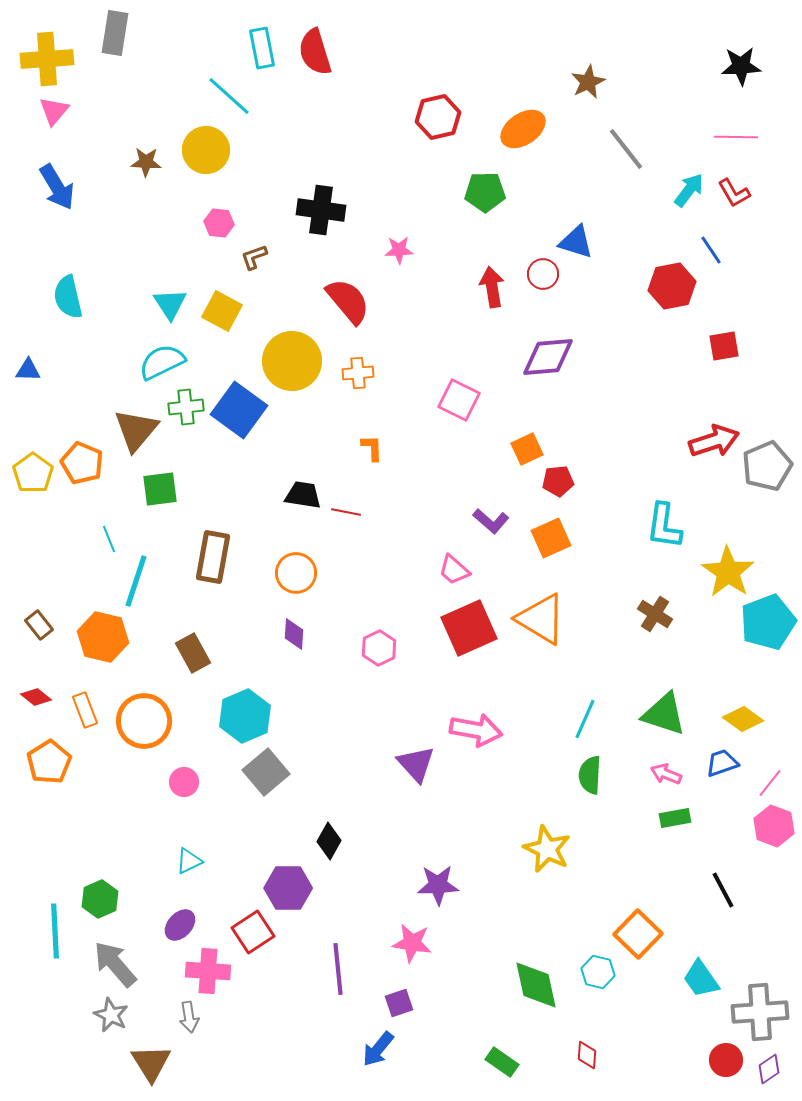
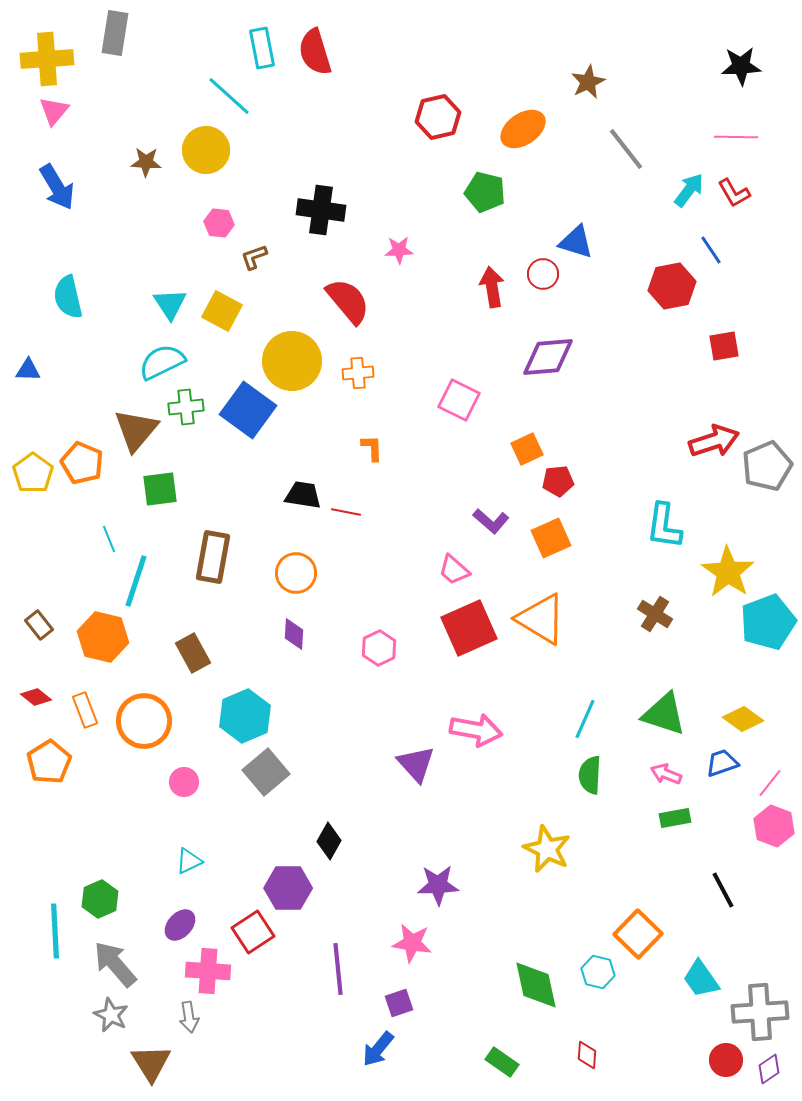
green pentagon at (485, 192): rotated 15 degrees clockwise
blue square at (239, 410): moved 9 px right
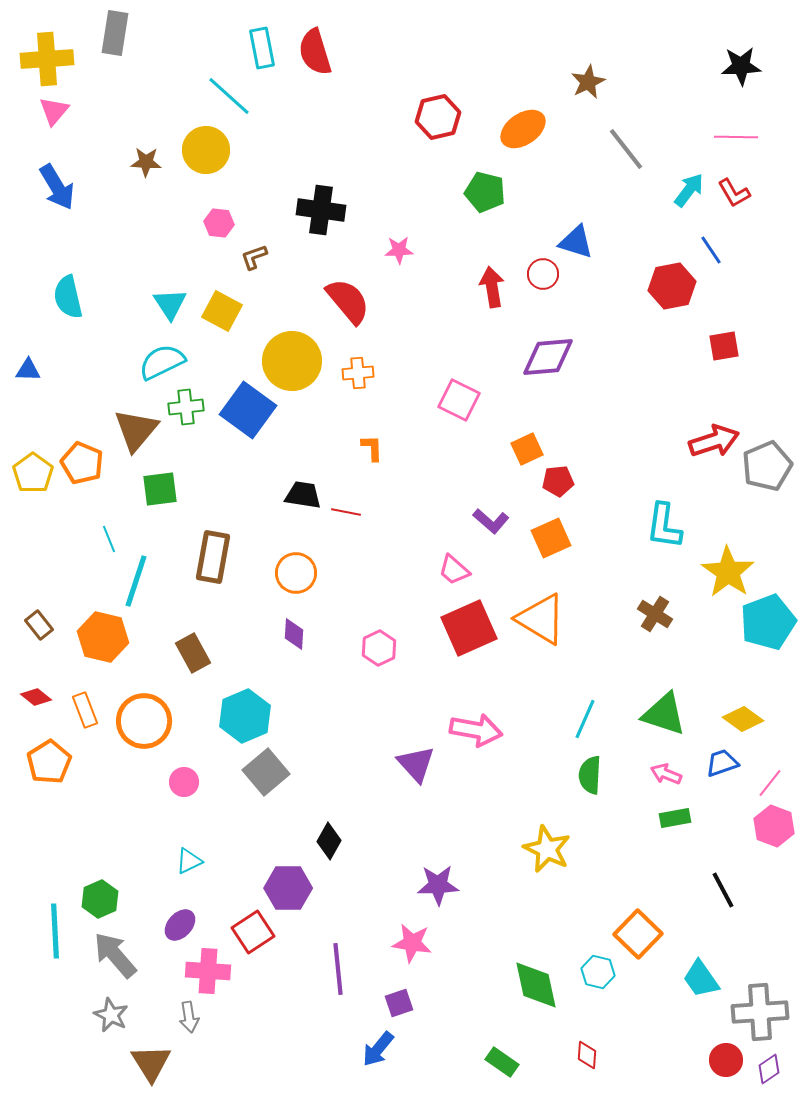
gray arrow at (115, 964): moved 9 px up
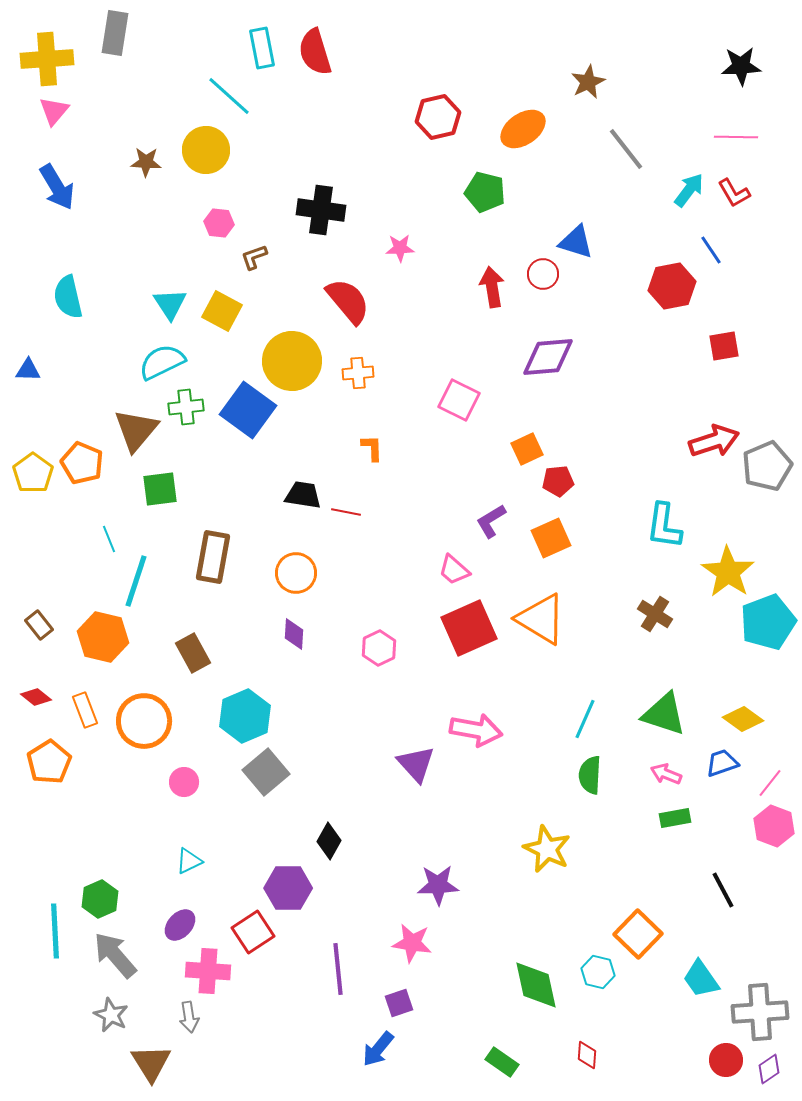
pink star at (399, 250): moved 1 px right, 2 px up
purple L-shape at (491, 521): rotated 108 degrees clockwise
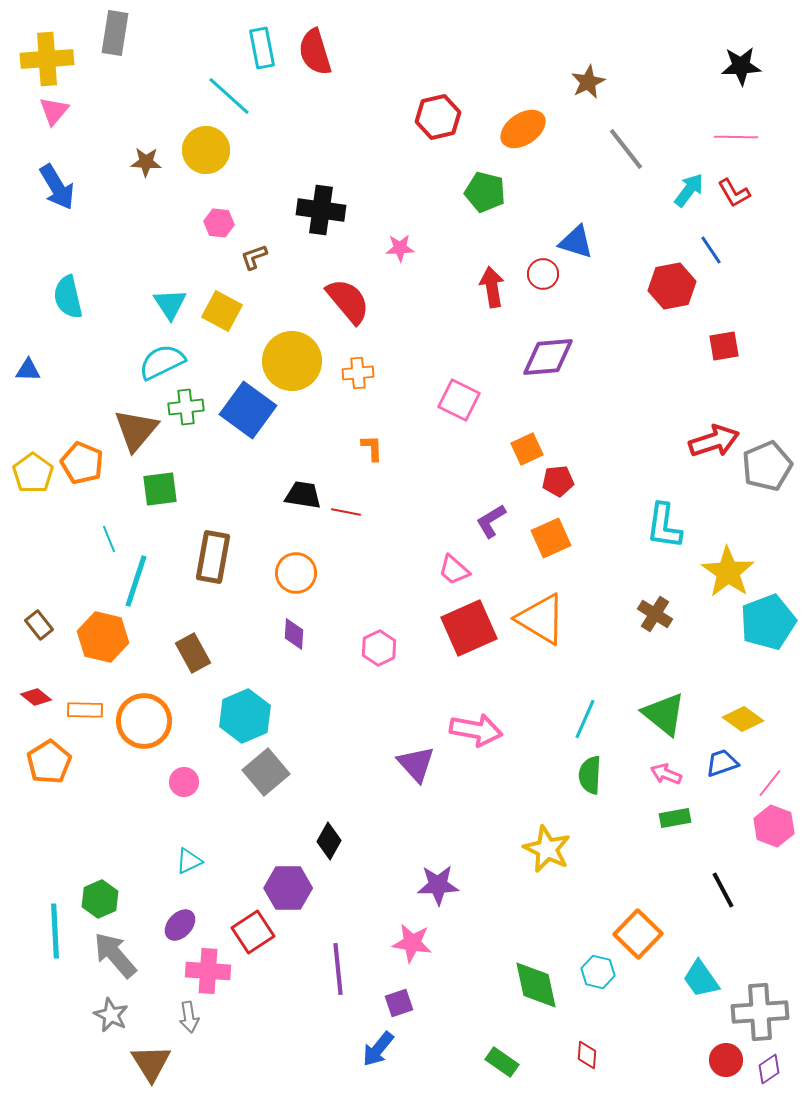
orange rectangle at (85, 710): rotated 68 degrees counterclockwise
green triangle at (664, 714): rotated 21 degrees clockwise
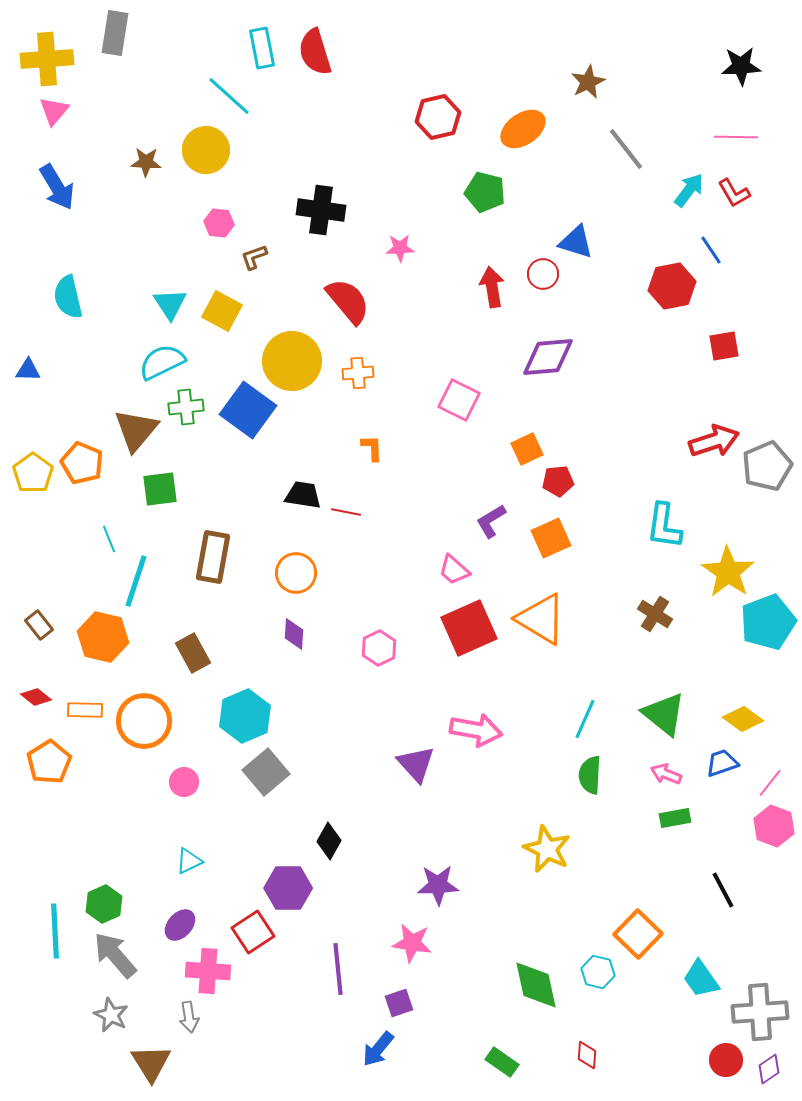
green hexagon at (100, 899): moved 4 px right, 5 px down
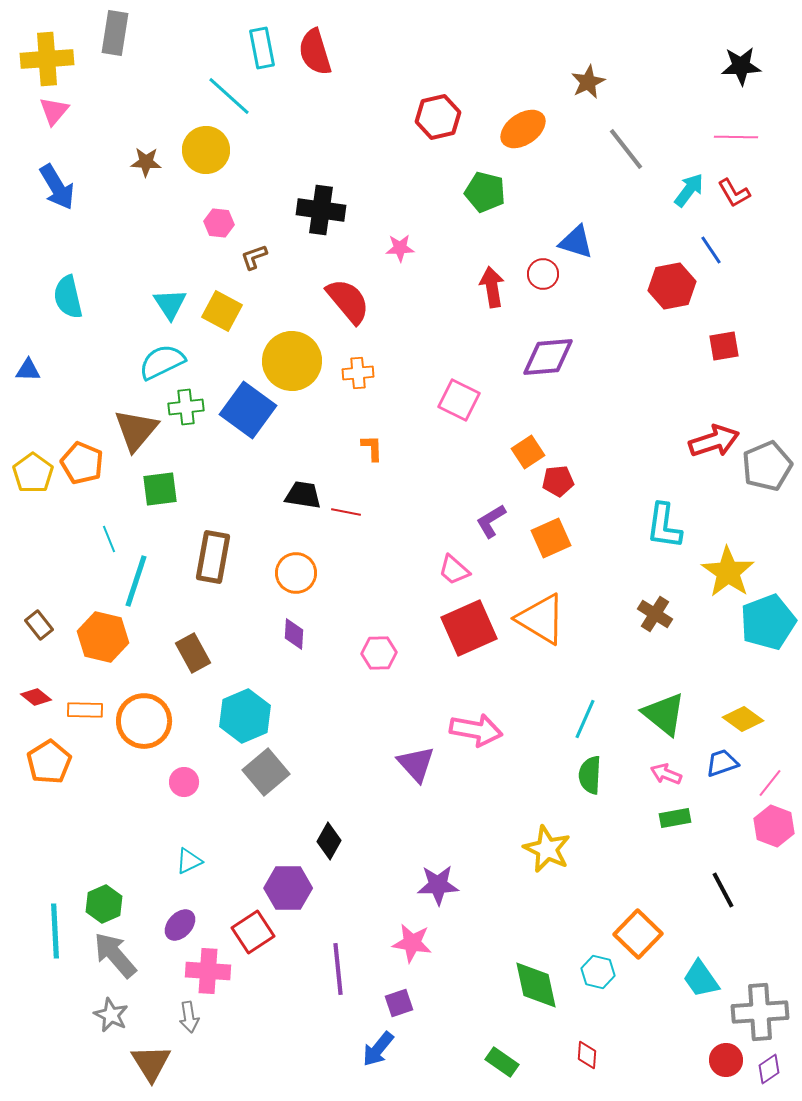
orange square at (527, 449): moved 1 px right, 3 px down; rotated 8 degrees counterclockwise
pink hexagon at (379, 648): moved 5 px down; rotated 24 degrees clockwise
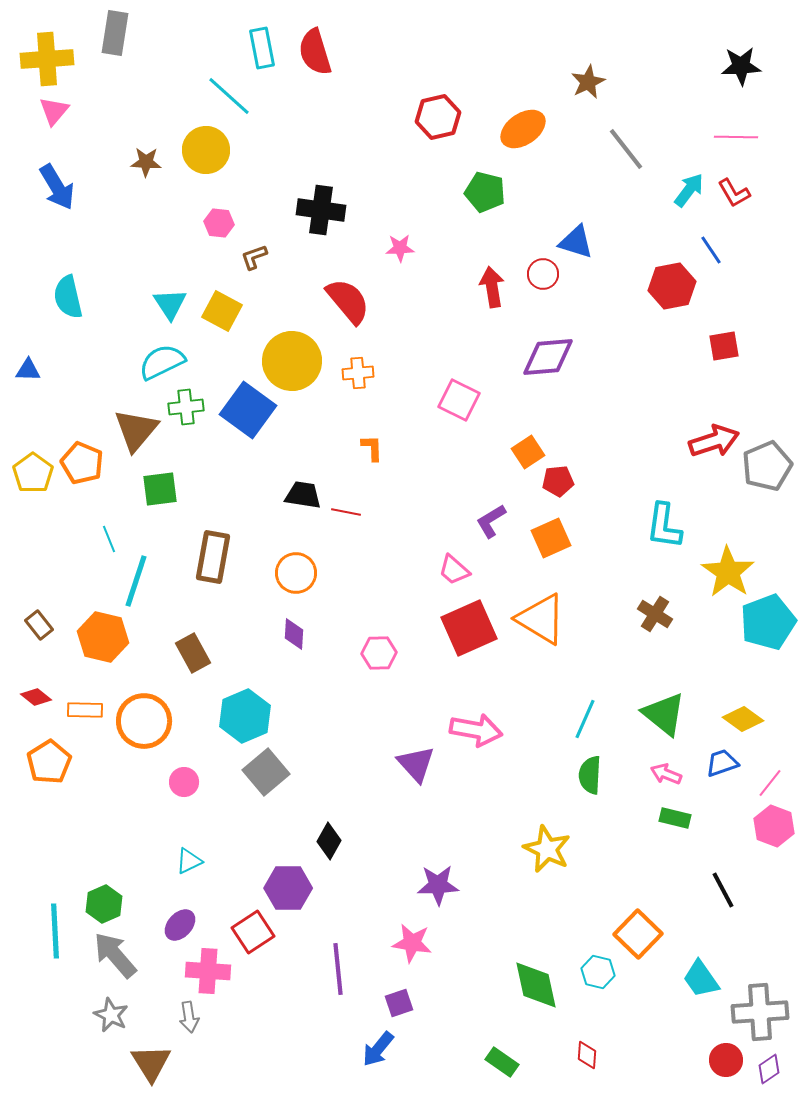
green rectangle at (675, 818): rotated 24 degrees clockwise
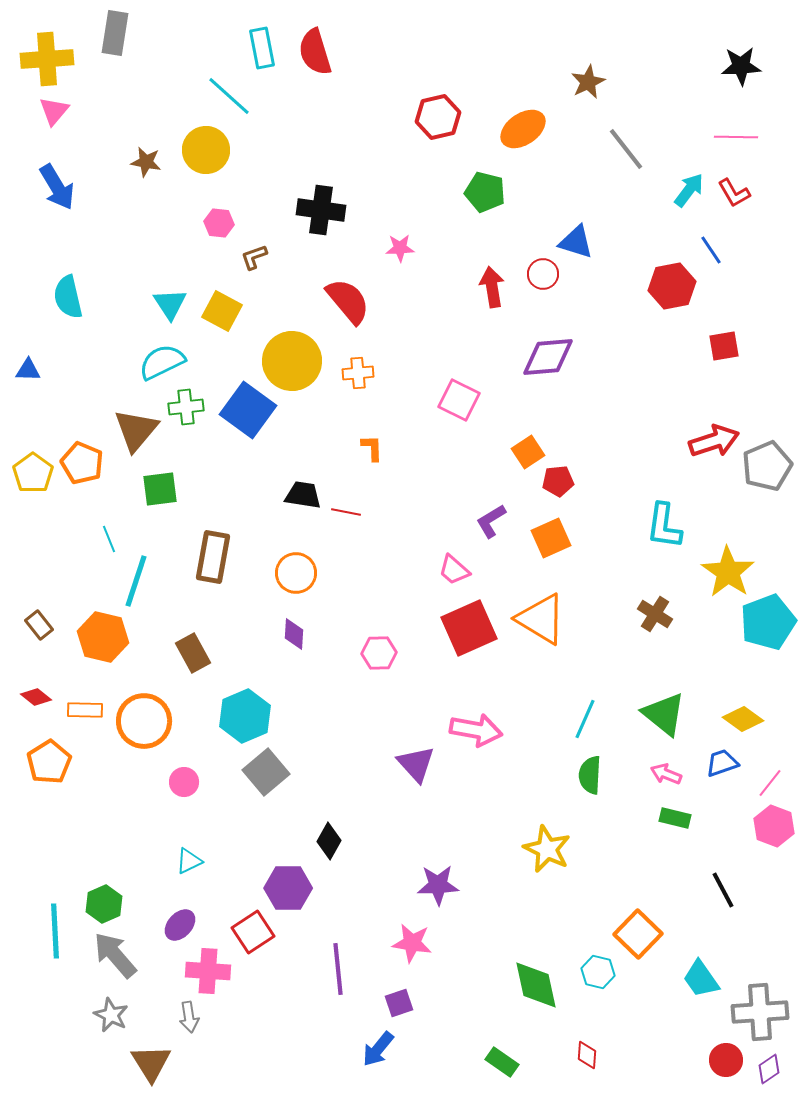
brown star at (146, 162): rotated 8 degrees clockwise
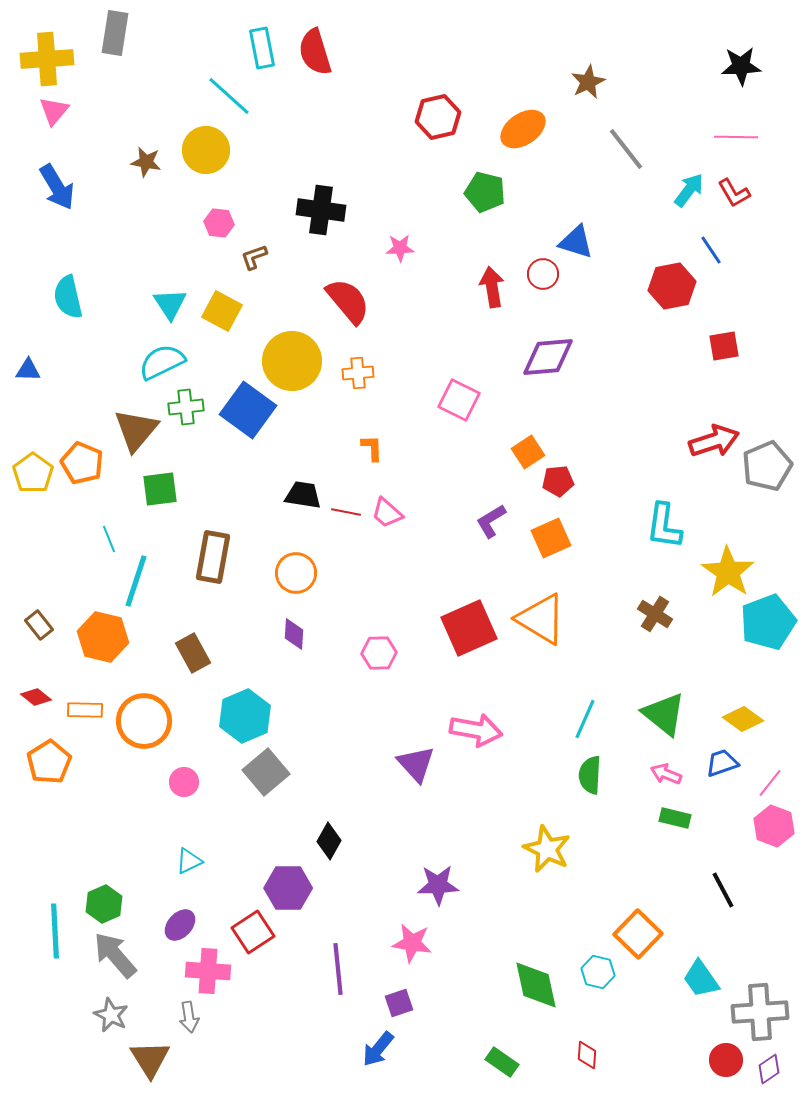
pink trapezoid at (454, 570): moved 67 px left, 57 px up
brown triangle at (151, 1063): moved 1 px left, 4 px up
